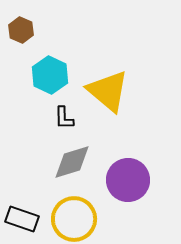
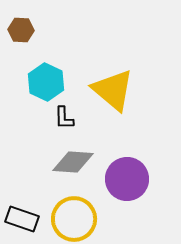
brown hexagon: rotated 20 degrees counterclockwise
cyan hexagon: moved 4 px left, 7 px down
yellow triangle: moved 5 px right, 1 px up
gray diamond: moved 1 px right; rotated 21 degrees clockwise
purple circle: moved 1 px left, 1 px up
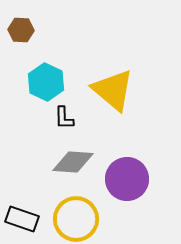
yellow circle: moved 2 px right
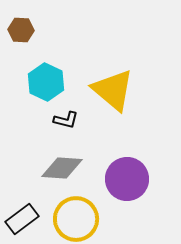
black L-shape: moved 2 px right, 2 px down; rotated 75 degrees counterclockwise
gray diamond: moved 11 px left, 6 px down
black rectangle: rotated 56 degrees counterclockwise
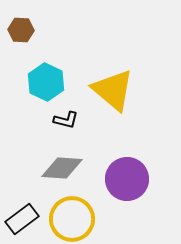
yellow circle: moved 4 px left
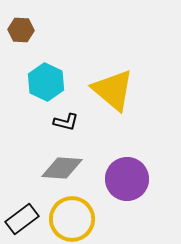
black L-shape: moved 2 px down
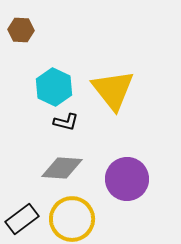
cyan hexagon: moved 8 px right, 5 px down
yellow triangle: rotated 12 degrees clockwise
